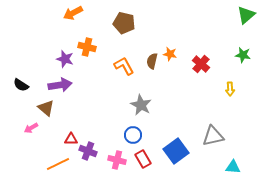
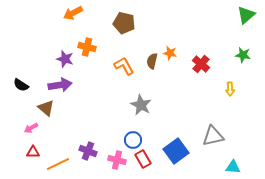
orange star: moved 1 px up
blue circle: moved 5 px down
red triangle: moved 38 px left, 13 px down
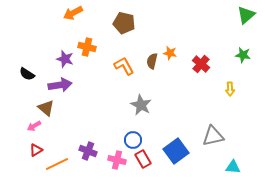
black semicircle: moved 6 px right, 11 px up
pink arrow: moved 3 px right, 2 px up
red triangle: moved 3 px right, 2 px up; rotated 32 degrees counterclockwise
orange line: moved 1 px left
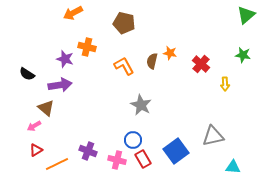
yellow arrow: moved 5 px left, 5 px up
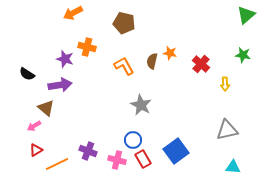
gray triangle: moved 14 px right, 6 px up
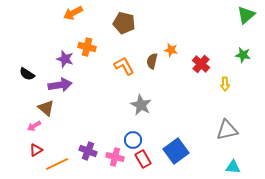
orange star: moved 1 px right, 3 px up
pink cross: moved 2 px left, 3 px up
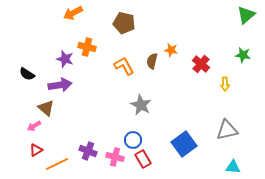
blue square: moved 8 px right, 7 px up
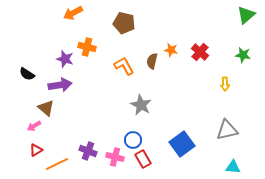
red cross: moved 1 px left, 12 px up
blue square: moved 2 px left
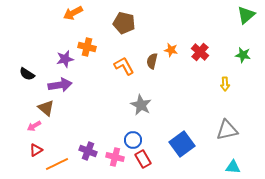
purple star: rotated 30 degrees counterclockwise
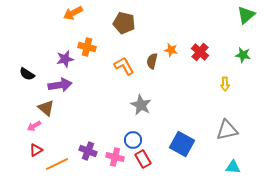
blue square: rotated 25 degrees counterclockwise
